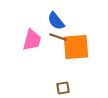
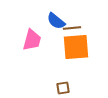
blue semicircle: rotated 12 degrees counterclockwise
brown line: moved 14 px right, 9 px up; rotated 24 degrees counterclockwise
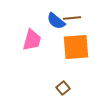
brown line: moved 10 px up
brown square: rotated 32 degrees counterclockwise
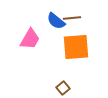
pink trapezoid: moved 2 px left, 1 px up; rotated 15 degrees clockwise
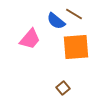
brown line: moved 2 px right, 4 px up; rotated 36 degrees clockwise
pink trapezoid: rotated 10 degrees clockwise
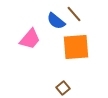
brown line: rotated 18 degrees clockwise
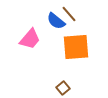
brown line: moved 5 px left
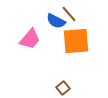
blue semicircle: rotated 12 degrees counterclockwise
orange square: moved 6 px up
